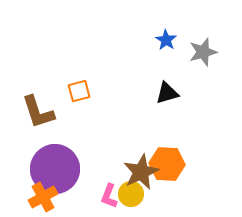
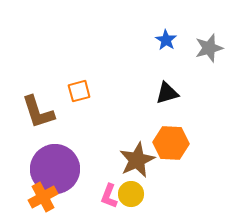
gray star: moved 6 px right, 4 px up
orange hexagon: moved 4 px right, 21 px up
brown star: moved 4 px left, 12 px up
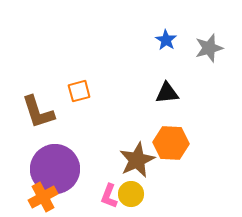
black triangle: rotated 10 degrees clockwise
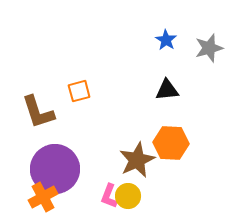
black triangle: moved 3 px up
yellow circle: moved 3 px left, 2 px down
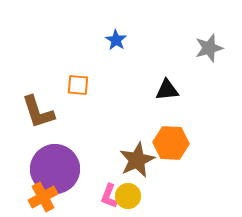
blue star: moved 50 px left
orange square: moved 1 px left, 6 px up; rotated 20 degrees clockwise
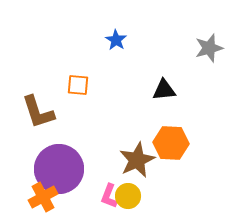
black triangle: moved 3 px left
purple circle: moved 4 px right
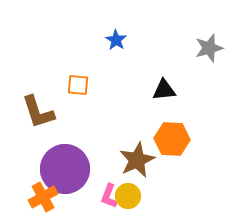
orange hexagon: moved 1 px right, 4 px up
purple circle: moved 6 px right
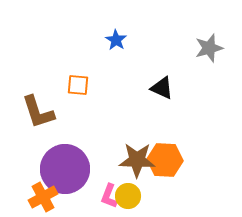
black triangle: moved 2 px left, 2 px up; rotated 30 degrees clockwise
orange hexagon: moved 7 px left, 21 px down
brown star: rotated 27 degrees clockwise
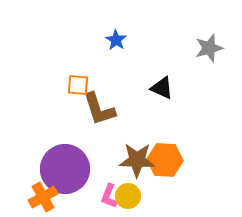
brown L-shape: moved 61 px right, 3 px up
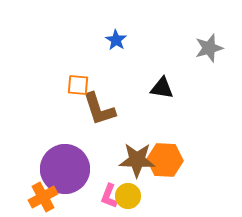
black triangle: rotated 15 degrees counterclockwise
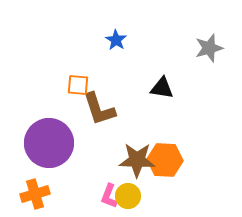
purple circle: moved 16 px left, 26 px up
orange cross: moved 8 px left, 3 px up; rotated 12 degrees clockwise
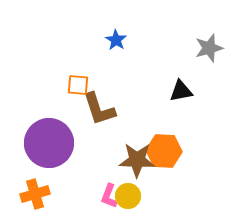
black triangle: moved 19 px right, 3 px down; rotated 20 degrees counterclockwise
orange hexagon: moved 1 px left, 9 px up
